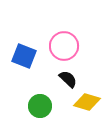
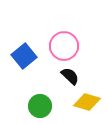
blue square: rotated 30 degrees clockwise
black semicircle: moved 2 px right, 3 px up
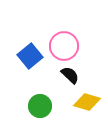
blue square: moved 6 px right
black semicircle: moved 1 px up
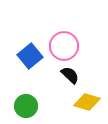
green circle: moved 14 px left
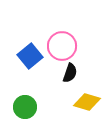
pink circle: moved 2 px left
black semicircle: moved 2 px up; rotated 66 degrees clockwise
green circle: moved 1 px left, 1 px down
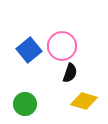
blue square: moved 1 px left, 6 px up
yellow diamond: moved 3 px left, 1 px up
green circle: moved 3 px up
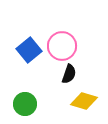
black semicircle: moved 1 px left, 1 px down
